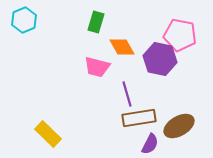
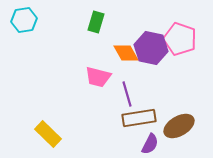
cyan hexagon: rotated 15 degrees clockwise
pink pentagon: moved 4 px down; rotated 8 degrees clockwise
orange diamond: moved 4 px right, 6 px down
purple hexagon: moved 9 px left, 11 px up
pink trapezoid: moved 1 px right, 10 px down
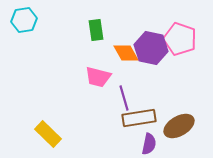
green rectangle: moved 8 px down; rotated 25 degrees counterclockwise
purple line: moved 3 px left, 4 px down
purple semicircle: moved 1 px left; rotated 15 degrees counterclockwise
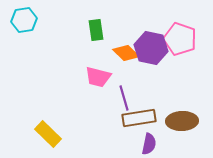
orange diamond: rotated 16 degrees counterclockwise
brown ellipse: moved 3 px right, 5 px up; rotated 28 degrees clockwise
